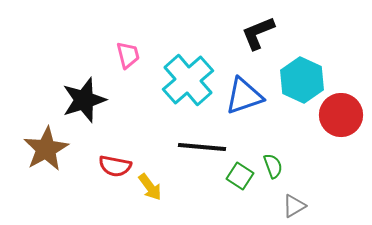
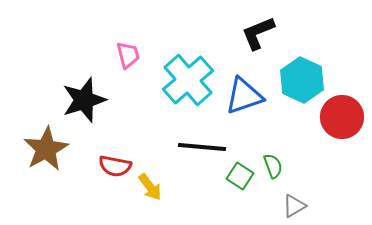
red circle: moved 1 px right, 2 px down
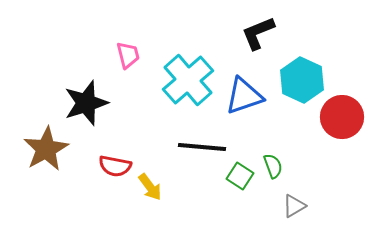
black star: moved 2 px right, 3 px down
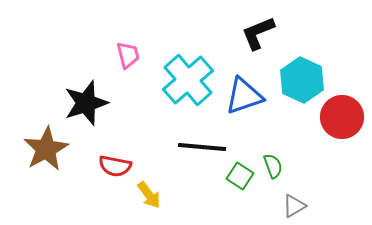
yellow arrow: moved 1 px left, 8 px down
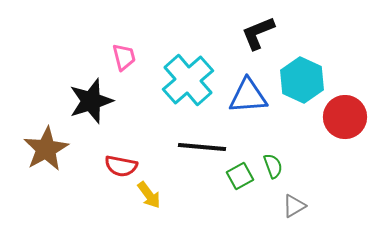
pink trapezoid: moved 4 px left, 2 px down
blue triangle: moved 4 px right; rotated 15 degrees clockwise
black star: moved 5 px right, 2 px up
red circle: moved 3 px right
red semicircle: moved 6 px right
green square: rotated 28 degrees clockwise
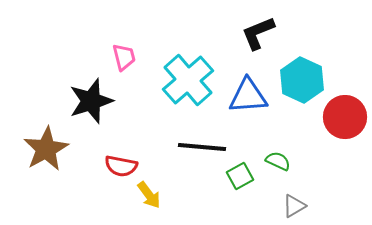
green semicircle: moved 5 px right, 5 px up; rotated 45 degrees counterclockwise
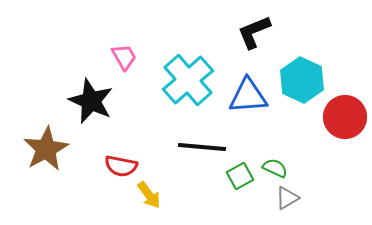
black L-shape: moved 4 px left, 1 px up
pink trapezoid: rotated 16 degrees counterclockwise
black star: rotated 30 degrees counterclockwise
green semicircle: moved 3 px left, 7 px down
gray triangle: moved 7 px left, 8 px up
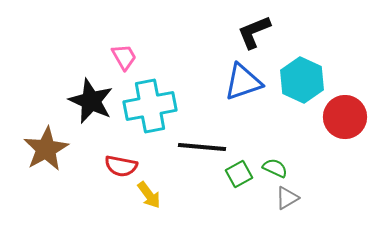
cyan cross: moved 38 px left, 26 px down; rotated 30 degrees clockwise
blue triangle: moved 5 px left, 14 px up; rotated 15 degrees counterclockwise
green square: moved 1 px left, 2 px up
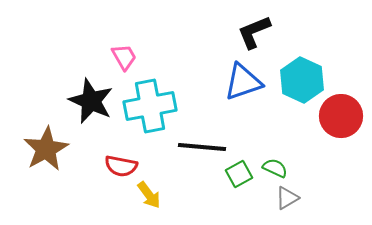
red circle: moved 4 px left, 1 px up
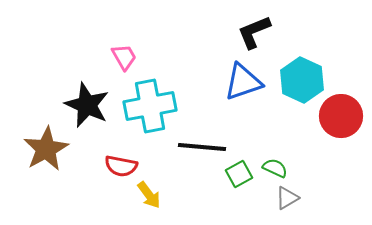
black star: moved 4 px left, 4 px down
